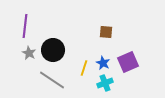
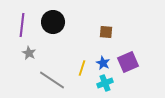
purple line: moved 3 px left, 1 px up
black circle: moved 28 px up
yellow line: moved 2 px left
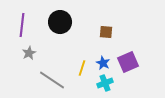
black circle: moved 7 px right
gray star: rotated 16 degrees clockwise
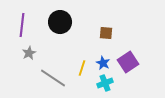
brown square: moved 1 px down
purple square: rotated 10 degrees counterclockwise
gray line: moved 1 px right, 2 px up
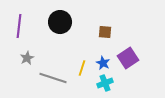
purple line: moved 3 px left, 1 px down
brown square: moved 1 px left, 1 px up
gray star: moved 2 px left, 5 px down
purple square: moved 4 px up
gray line: rotated 16 degrees counterclockwise
